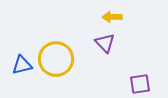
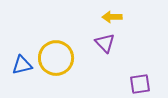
yellow circle: moved 1 px up
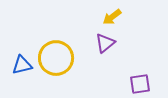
yellow arrow: rotated 36 degrees counterclockwise
purple triangle: rotated 35 degrees clockwise
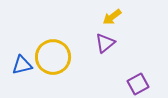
yellow circle: moved 3 px left, 1 px up
purple square: moved 2 px left; rotated 20 degrees counterclockwise
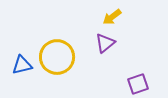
yellow circle: moved 4 px right
purple square: rotated 10 degrees clockwise
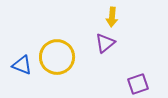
yellow arrow: rotated 48 degrees counterclockwise
blue triangle: rotated 35 degrees clockwise
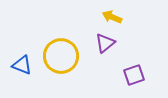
yellow arrow: rotated 108 degrees clockwise
yellow circle: moved 4 px right, 1 px up
purple square: moved 4 px left, 9 px up
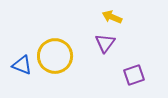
purple triangle: rotated 15 degrees counterclockwise
yellow circle: moved 6 px left
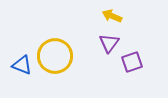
yellow arrow: moved 1 px up
purple triangle: moved 4 px right
purple square: moved 2 px left, 13 px up
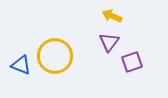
purple triangle: moved 1 px up
blue triangle: moved 1 px left
